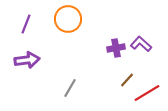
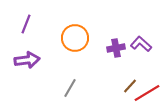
orange circle: moved 7 px right, 19 px down
brown line: moved 3 px right, 6 px down
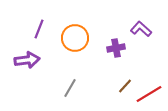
purple line: moved 13 px right, 5 px down
purple L-shape: moved 15 px up
brown line: moved 5 px left
red line: moved 2 px right, 1 px down
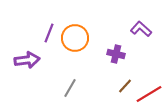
purple line: moved 10 px right, 4 px down
purple cross: moved 6 px down; rotated 24 degrees clockwise
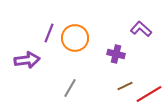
brown line: rotated 21 degrees clockwise
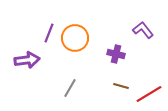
purple L-shape: moved 2 px right, 1 px down; rotated 10 degrees clockwise
brown line: moved 4 px left; rotated 42 degrees clockwise
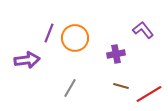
purple cross: rotated 24 degrees counterclockwise
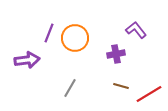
purple L-shape: moved 7 px left
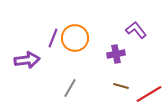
purple line: moved 4 px right, 5 px down
